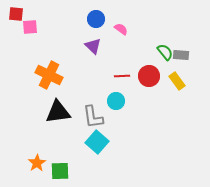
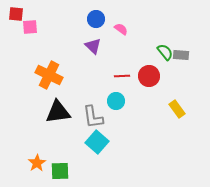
yellow rectangle: moved 28 px down
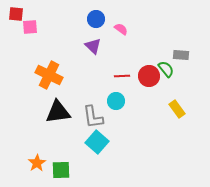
green semicircle: moved 1 px right, 17 px down
green square: moved 1 px right, 1 px up
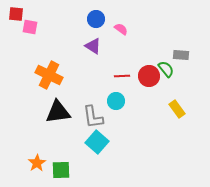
pink square: rotated 14 degrees clockwise
purple triangle: rotated 12 degrees counterclockwise
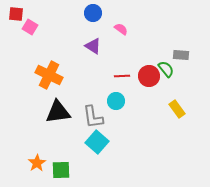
blue circle: moved 3 px left, 6 px up
pink square: rotated 21 degrees clockwise
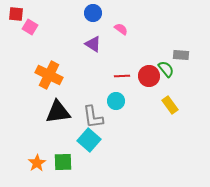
purple triangle: moved 2 px up
yellow rectangle: moved 7 px left, 4 px up
cyan square: moved 8 px left, 2 px up
green square: moved 2 px right, 8 px up
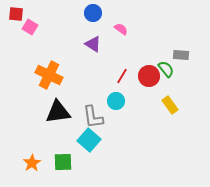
red line: rotated 56 degrees counterclockwise
orange star: moved 5 px left
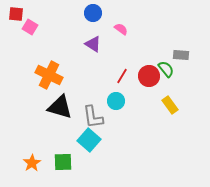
black triangle: moved 2 px right, 5 px up; rotated 24 degrees clockwise
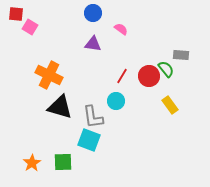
purple triangle: rotated 24 degrees counterclockwise
cyan square: rotated 20 degrees counterclockwise
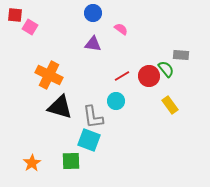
red square: moved 1 px left, 1 px down
red line: rotated 28 degrees clockwise
green square: moved 8 px right, 1 px up
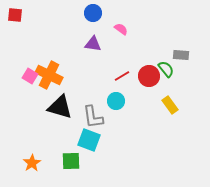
pink square: moved 49 px down
